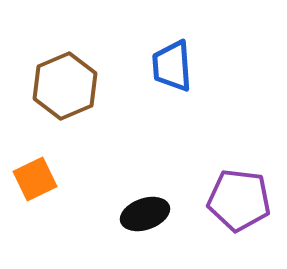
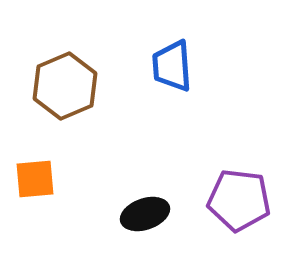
orange square: rotated 21 degrees clockwise
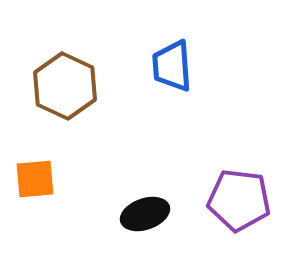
brown hexagon: rotated 12 degrees counterclockwise
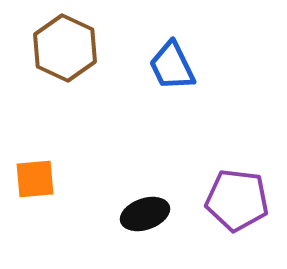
blue trapezoid: rotated 22 degrees counterclockwise
brown hexagon: moved 38 px up
purple pentagon: moved 2 px left
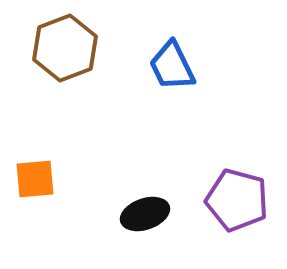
brown hexagon: rotated 14 degrees clockwise
purple pentagon: rotated 8 degrees clockwise
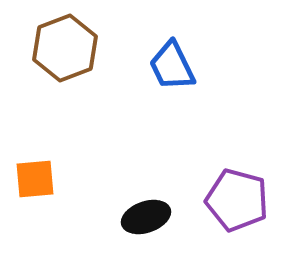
black ellipse: moved 1 px right, 3 px down
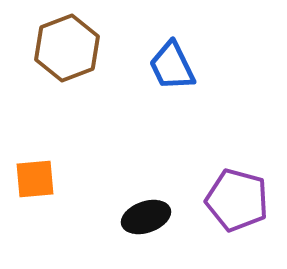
brown hexagon: moved 2 px right
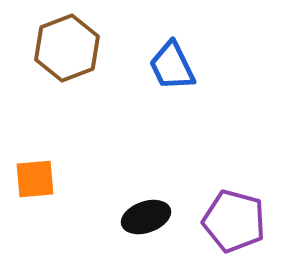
purple pentagon: moved 3 px left, 21 px down
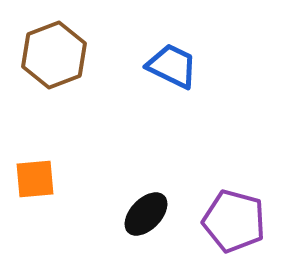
brown hexagon: moved 13 px left, 7 px down
blue trapezoid: rotated 142 degrees clockwise
black ellipse: moved 3 px up; rotated 27 degrees counterclockwise
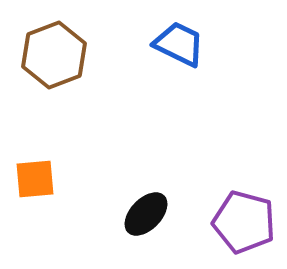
blue trapezoid: moved 7 px right, 22 px up
purple pentagon: moved 10 px right, 1 px down
